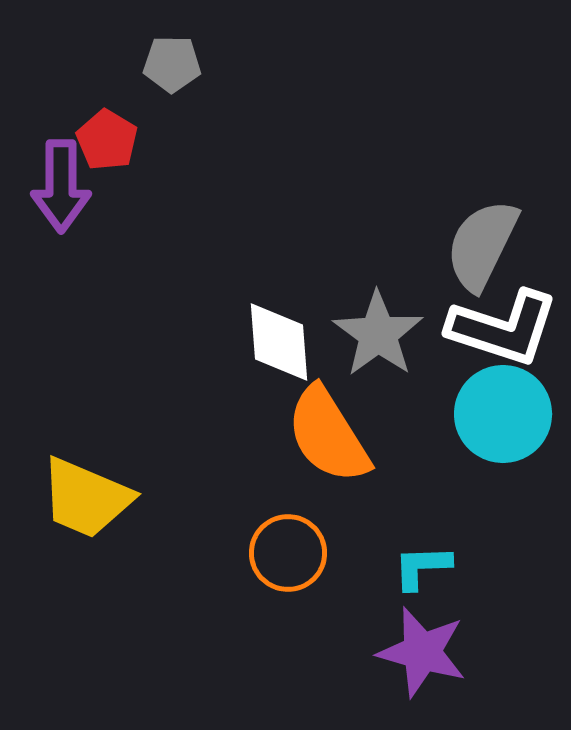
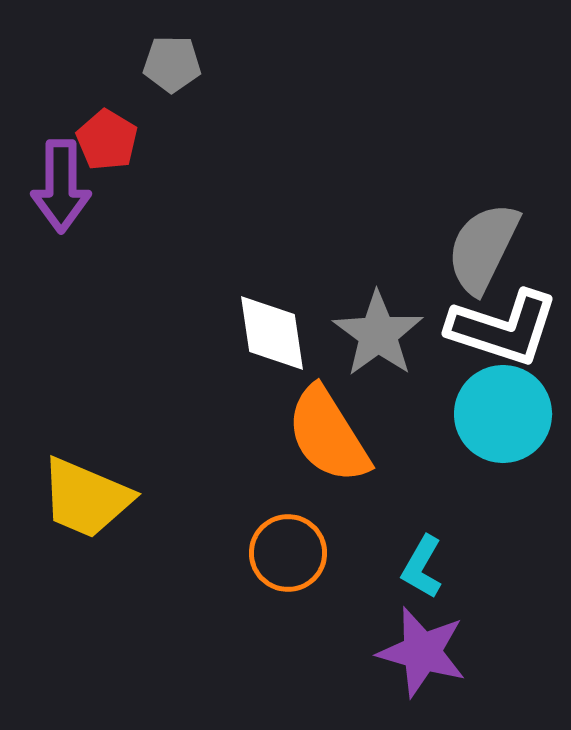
gray semicircle: moved 1 px right, 3 px down
white diamond: moved 7 px left, 9 px up; rotated 4 degrees counterclockwise
cyan L-shape: rotated 58 degrees counterclockwise
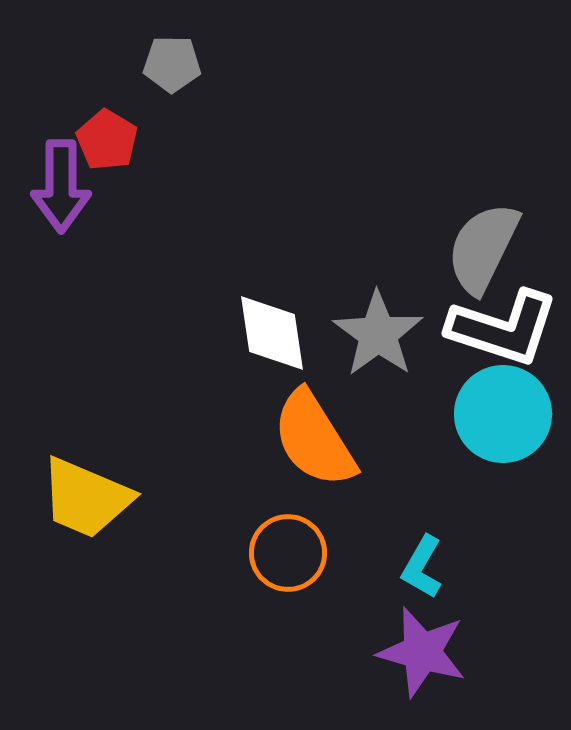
orange semicircle: moved 14 px left, 4 px down
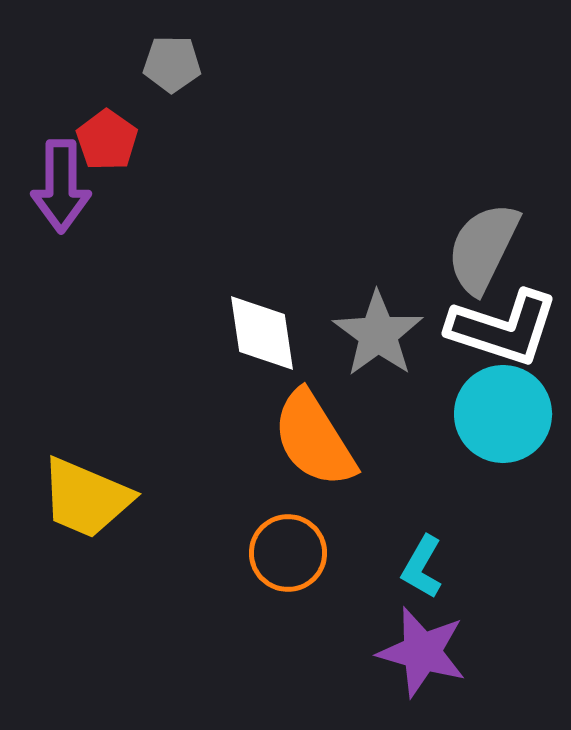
red pentagon: rotated 4 degrees clockwise
white diamond: moved 10 px left
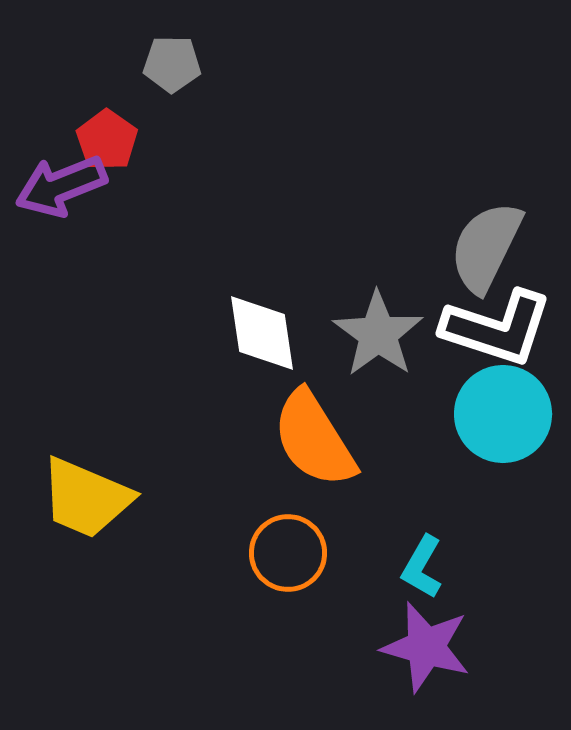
purple arrow: rotated 68 degrees clockwise
gray semicircle: moved 3 px right, 1 px up
white L-shape: moved 6 px left
purple star: moved 4 px right, 5 px up
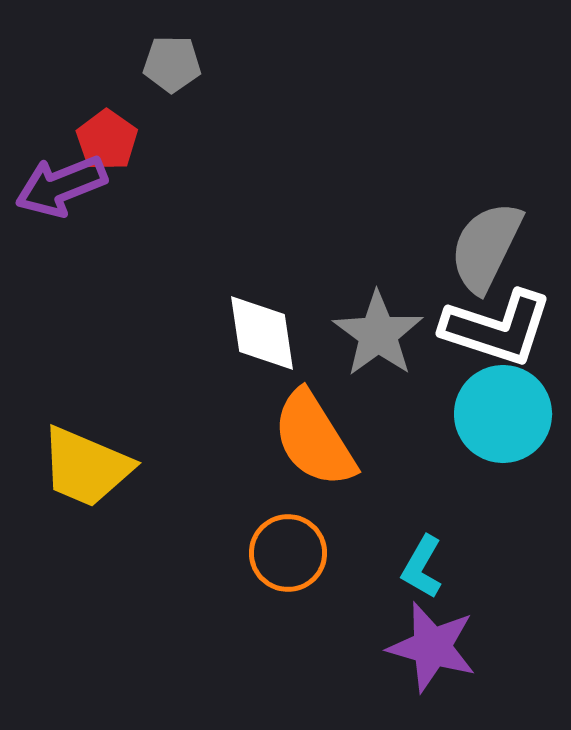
yellow trapezoid: moved 31 px up
purple star: moved 6 px right
